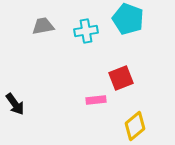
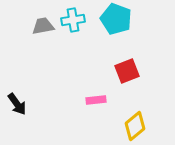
cyan pentagon: moved 12 px left
cyan cross: moved 13 px left, 11 px up
red square: moved 6 px right, 7 px up
black arrow: moved 2 px right
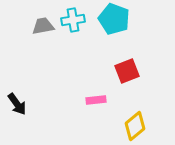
cyan pentagon: moved 2 px left
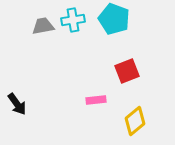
yellow diamond: moved 5 px up
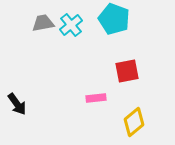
cyan cross: moved 2 px left, 5 px down; rotated 30 degrees counterclockwise
gray trapezoid: moved 3 px up
red square: rotated 10 degrees clockwise
pink rectangle: moved 2 px up
yellow diamond: moved 1 px left, 1 px down
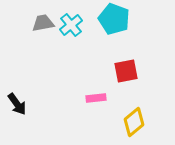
red square: moved 1 px left
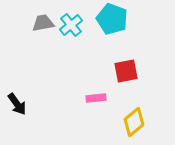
cyan pentagon: moved 2 px left
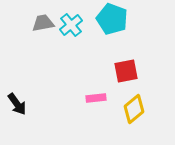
yellow diamond: moved 13 px up
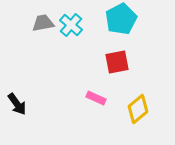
cyan pentagon: moved 9 px right; rotated 24 degrees clockwise
cyan cross: rotated 10 degrees counterclockwise
red square: moved 9 px left, 9 px up
pink rectangle: rotated 30 degrees clockwise
yellow diamond: moved 4 px right
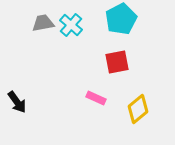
black arrow: moved 2 px up
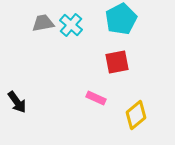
yellow diamond: moved 2 px left, 6 px down
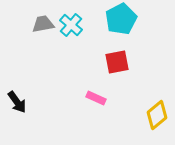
gray trapezoid: moved 1 px down
yellow diamond: moved 21 px right
